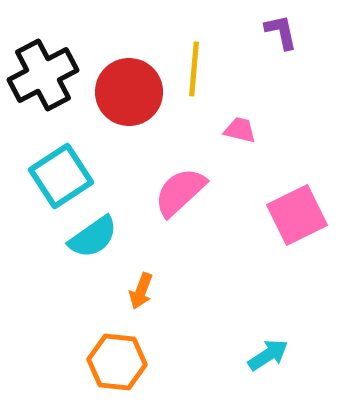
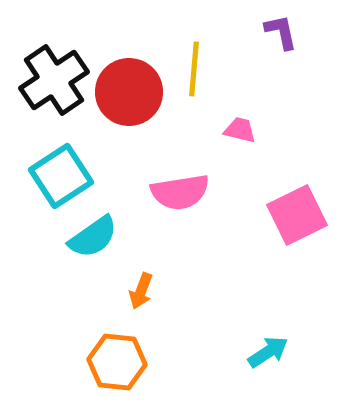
black cross: moved 11 px right, 5 px down; rotated 6 degrees counterclockwise
pink semicircle: rotated 146 degrees counterclockwise
cyan arrow: moved 3 px up
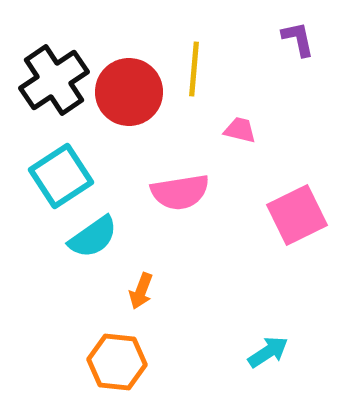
purple L-shape: moved 17 px right, 7 px down
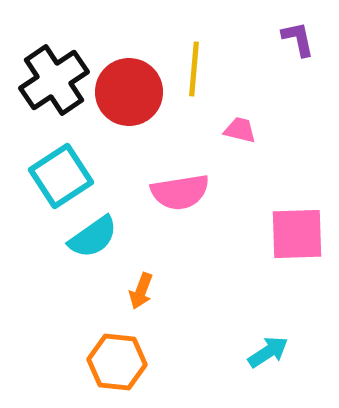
pink square: moved 19 px down; rotated 24 degrees clockwise
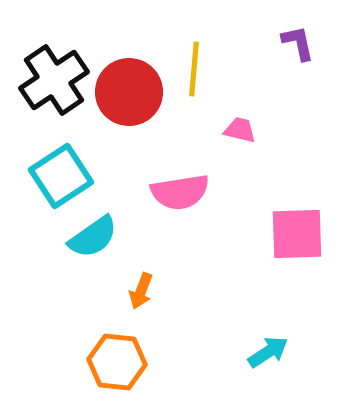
purple L-shape: moved 4 px down
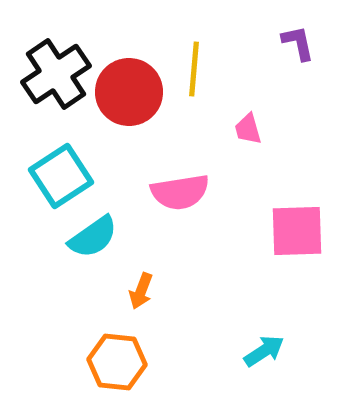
black cross: moved 2 px right, 6 px up
pink trapezoid: moved 8 px right, 1 px up; rotated 120 degrees counterclockwise
pink square: moved 3 px up
cyan arrow: moved 4 px left, 1 px up
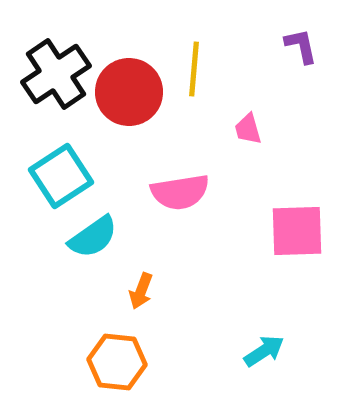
purple L-shape: moved 3 px right, 3 px down
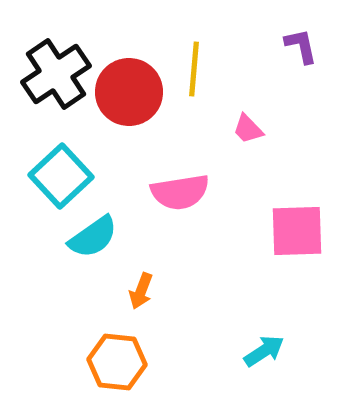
pink trapezoid: rotated 28 degrees counterclockwise
cyan square: rotated 10 degrees counterclockwise
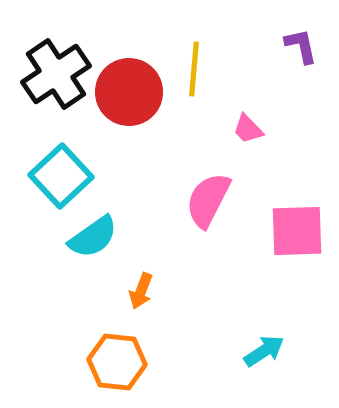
pink semicircle: moved 28 px right, 8 px down; rotated 126 degrees clockwise
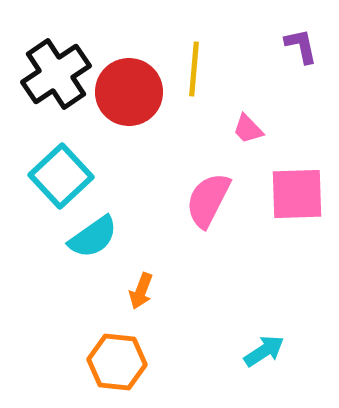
pink square: moved 37 px up
